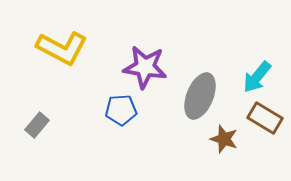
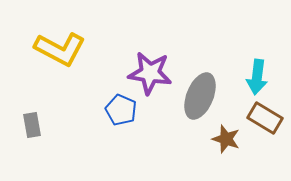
yellow L-shape: moved 2 px left, 1 px down
purple star: moved 5 px right, 6 px down
cyan arrow: rotated 32 degrees counterclockwise
blue pentagon: rotated 28 degrees clockwise
gray rectangle: moved 5 px left; rotated 50 degrees counterclockwise
brown star: moved 2 px right
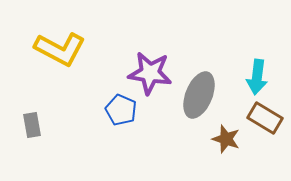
gray ellipse: moved 1 px left, 1 px up
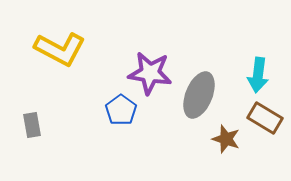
cyan arrow: moved 1 px right, 2 px up
blue pentagon: rotated 12 degrees clockwise
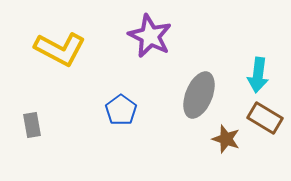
purple star: moved 37 px up; rotated 18 degrees clockwise
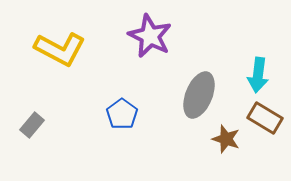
blue pentagon: moved 1 px right, 4 px down
gray rectangle: rotated 50 degrees clockwise
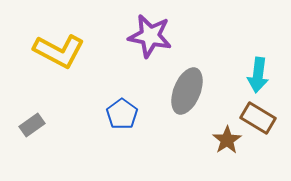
purple star: rotated 15 degrees counterclockwise
yellow L-shape: moved 1 px left, 2 px down
gray ellipse: moved 12 px left, 4 px up
brown rectangle: moved 7 px left
gray rectangle: rotated 15 degrees clockwise
brown star: moved 1 px right, 1 px down; rotated 20 degrees clockwise
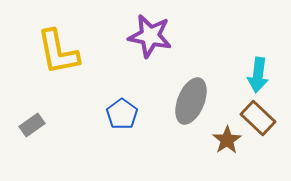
yellow L-shape: moved 1 px left, 1 px down; rotated 51 degrees clockwise
gray ellipse: moved 4 px right, 10 px down
brown rectangle: rotated 12 degrees clockwise
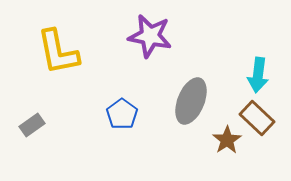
brown rectangle: moved 1 px left
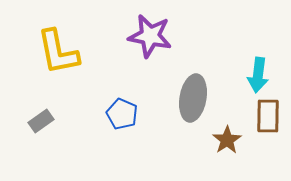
gray ellipse: moved 2 px right, 3 px up; rotated 12 degrees counterclockwise
blue pentagon: rotated 12 degrees counterclockwise
brown rectangle: moved 11 px right, 2 px up; rotated 48 degrees clockwise
gray rectangle: moved 9 px right, 4 px up
